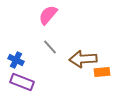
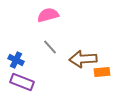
pink semicircle: rotated 35 degrees clockwise
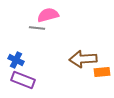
gray line: moved 13 px left, 19 px up; rotated 42 degrees counterclockwise
purple rectangle: moved 1 px right, 2 px up
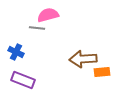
blue cross: moved 8 px up
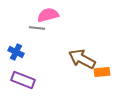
brown arrow: moved 1 px left; rotated 32 degrees clockwise
